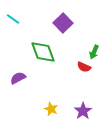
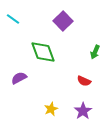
purple square: moved 2 px up
green arrow: moved 1 px right
red semicircle: moved 14 px down
purple semicircle: moved 1 px right
yellow star: rotated 24 degrees clockwise
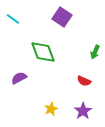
purple square: moved 1 px left, 4 px up; rotated 12 degrees counterclockwise
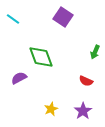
purple square: moved 1 px right
green diamond: moved 2 px left, 5 px down
red semicircle: moved 2 px right
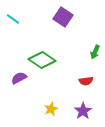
green diamond: moved 1 px right, 3 px down; rotated 36 degrees counterclockwise
red semicircle: rotated 32 degrees counterclockwise
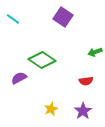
green arrow: rotated 48 degrees clockwise
